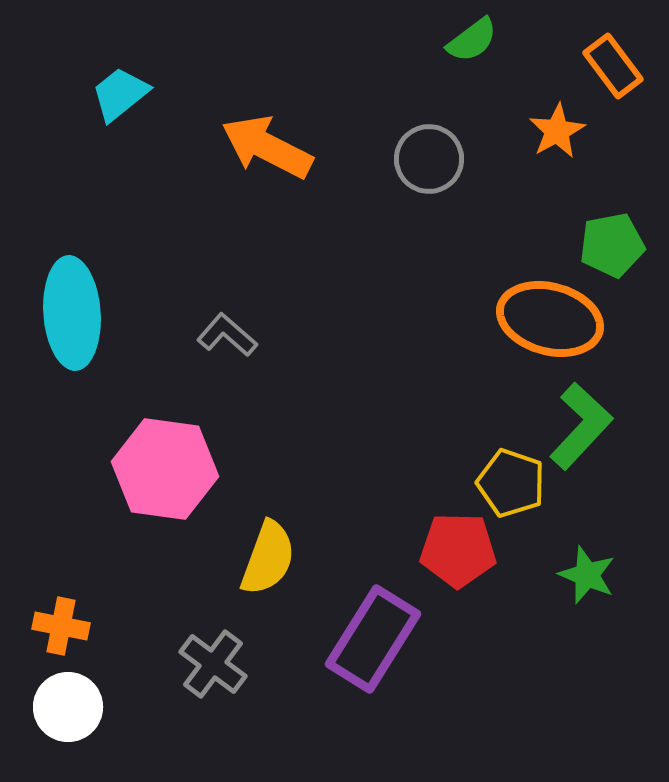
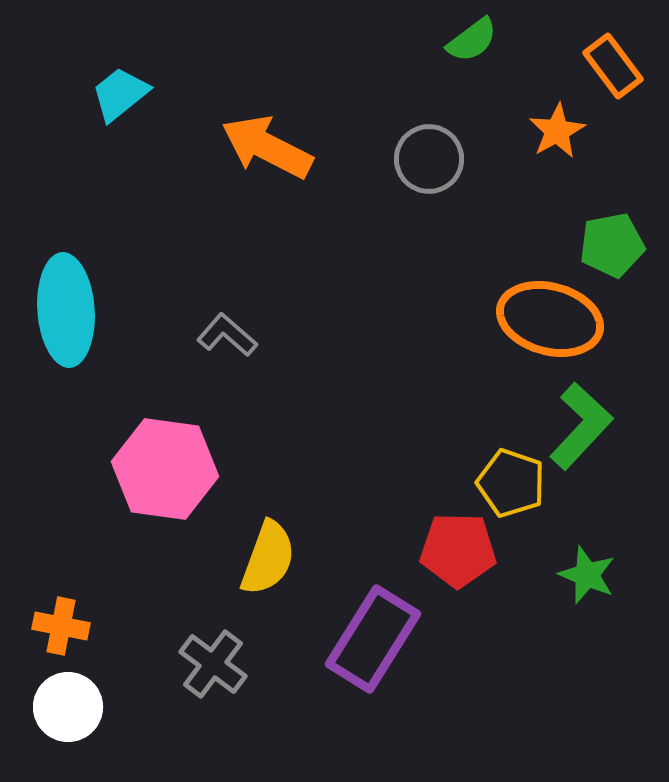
cyan ellipse: moved 6 px left, 3 px up
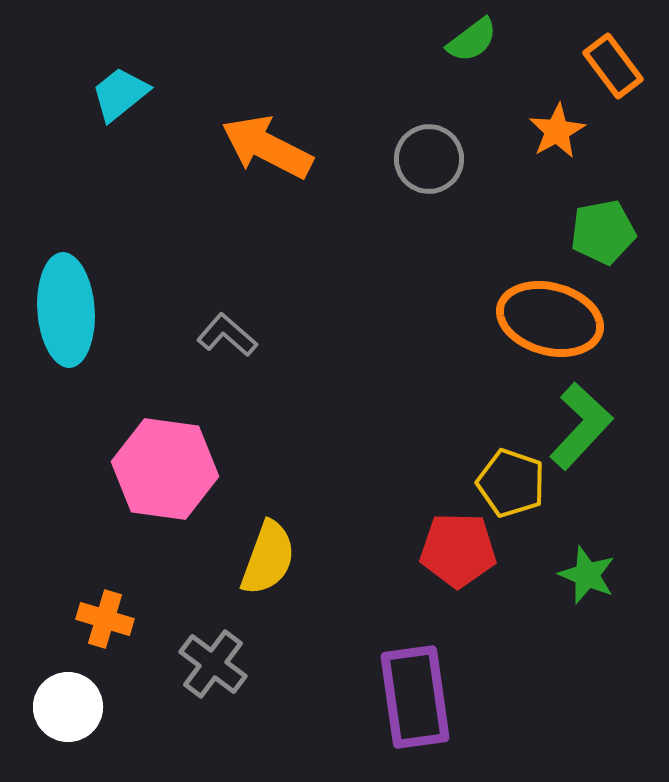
green pentagon: moved 9 px left, 13 px up
orange cross: moved 44 px right, 7 px up; rotated 6 degrees clockwise
purple rectangle: moved 42 px right, 58 px down; rotated 40 degrees counterclockwise
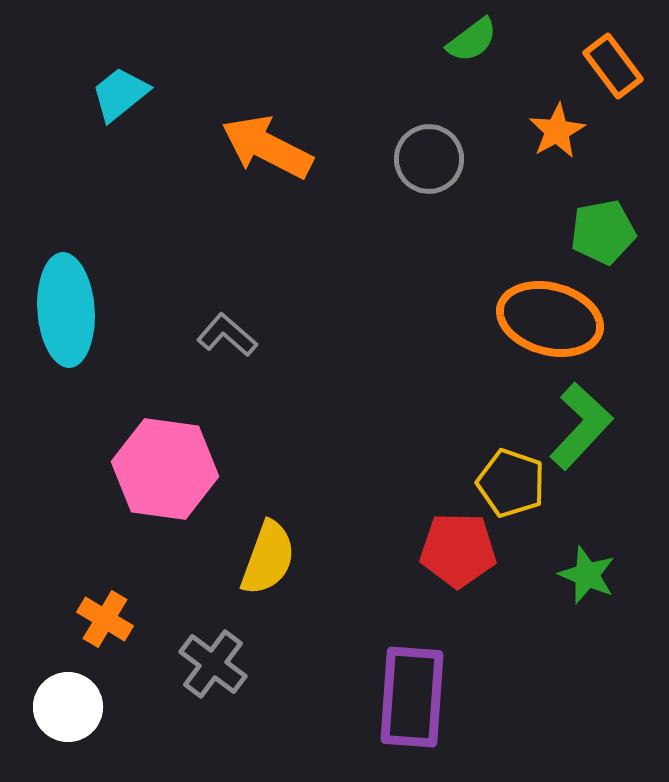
orange cross: rotated 14 degrees clockwise
purple rectangle: moved 3 px left; rotated 12 degrees clockwise
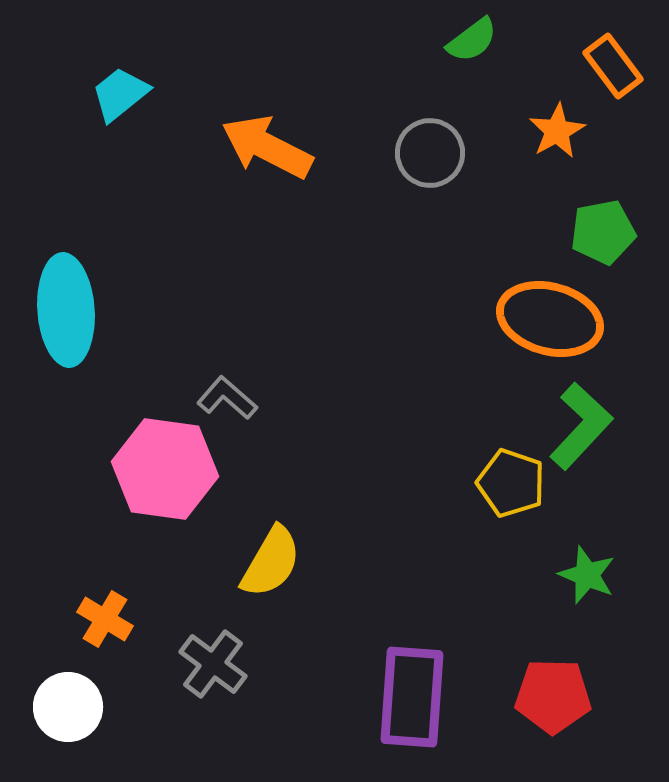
gray circle: moved 1 px right, 6 px up
gray L-shape: moved 63 px down
red pentagon: moved 95 px right, 146 px down
yellow semicircle: moved 3 px right, 4 px down; rotated 10 degrees clockwise
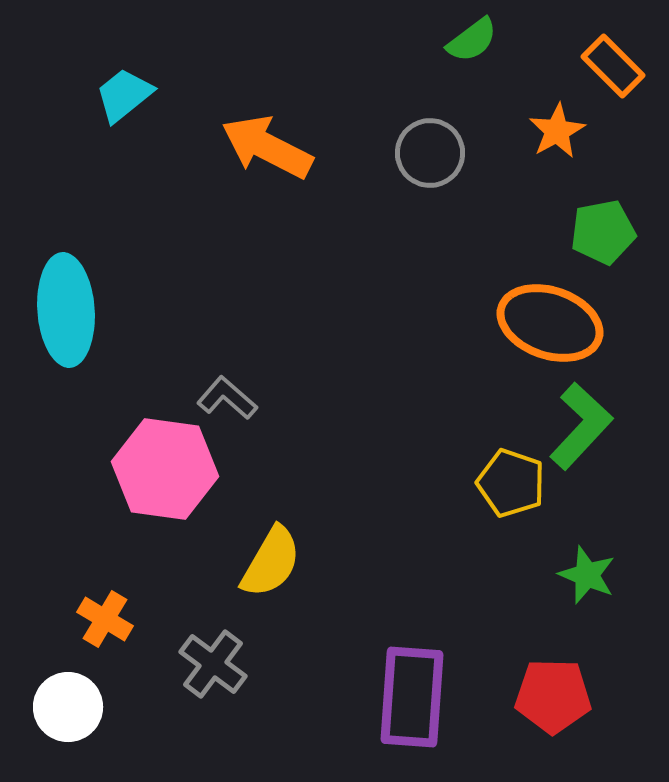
orange rectangle: rotated 8 degrees counterclockwise
cyan trapezoid: moved 4 px right, 1 px down
orange ellipse: moved 4 px down; rotated 4 degrees clockwise
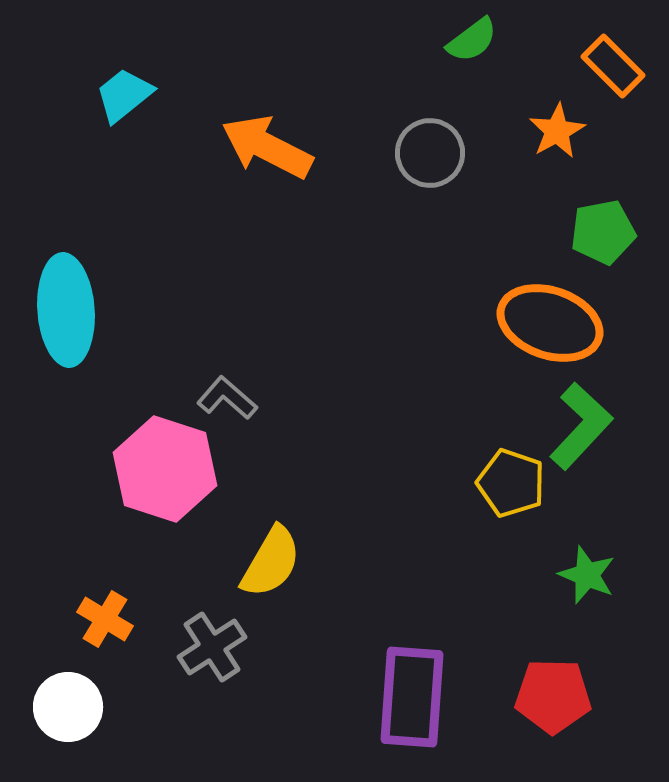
pink hexagon: rotated 10 degrees clockwise
gray cross: moved 1 px left, 17 px up; rotated 20 degrees clockwise
